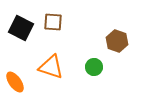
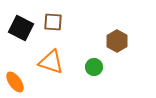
brown hexagon: rotated 10 degrees clockwise
orange triangle: moved 5 px up
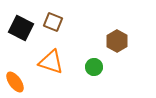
brown square: rotated 18 degrees clockwise
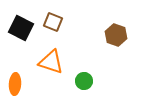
brown hexagon: moved 1 px left, 6 px up; rotated 10 degrees counterclockwise
green circle: moved 10 px left, 14 px down
orange ellipse: moved 2 px down; rotated 40 degrees clockwise
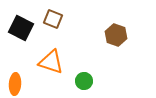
brown square: moved 3 px up
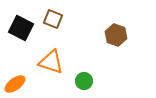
orange ellipse: rotated 50 degrees clockwise
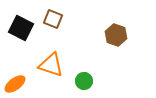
orange triangle: moved 3 px down
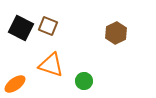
brown square: moved 5 px left, 7 px down
brown hexagon: moved 2 px up; rotated 15 degrees clockwise
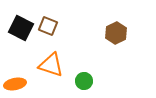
orange ellipse: rotated 25 degrees clockwise
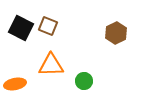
orange triangle: rotated 20 degrees counterclockwise
